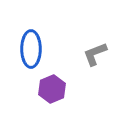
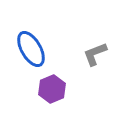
blue ellipse: rotated 30 degrees counterclockwise
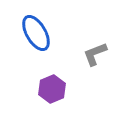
blue ellipse: moved 5 px right, 16 px up
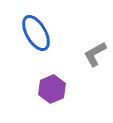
gray L-shape: rotated 8 degrees counterclockwise
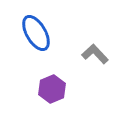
gray L-shape: rotated 76 degrees clockwise
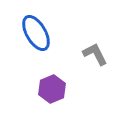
gray L-shape: rotated 16 degrees clockwise
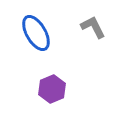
gray L-shape: moved 2 px left, 27 px up
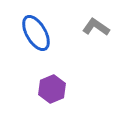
gray L-shape: moved 3 px right; rotated 28 degrees counterclockwise
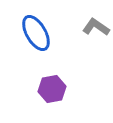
purple hexagon: rotated 12 degrees clockwise
